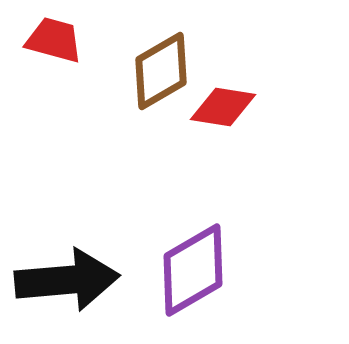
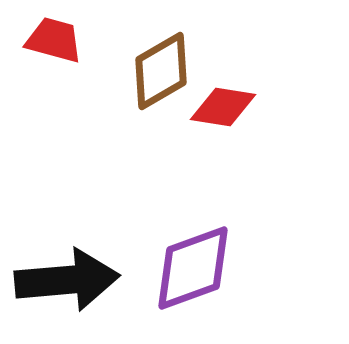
purple diamond: moved 2 px up; rotated 10 degrees clockwise
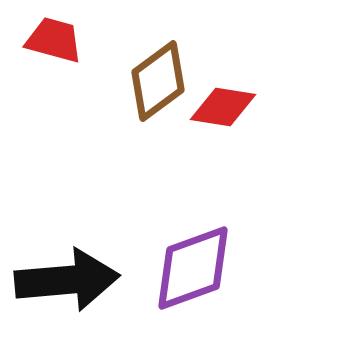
brown diamond: moved 3 px left, 10 px down; rotated 6 degrees counterclockwise
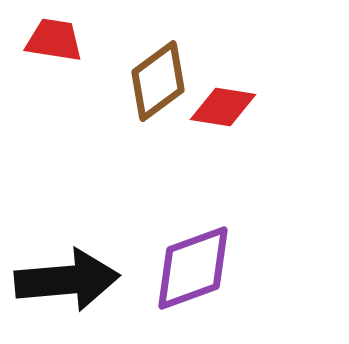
red trapezoid: rotated 6 degrees counterclockwise
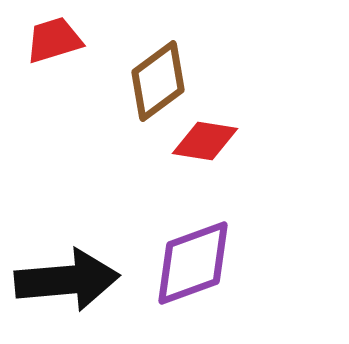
red trapezoid: rotated 26 degrees counterclockwise
red diamond: moved 18 px left, 34 px down
purple diamond: moved 5 px up
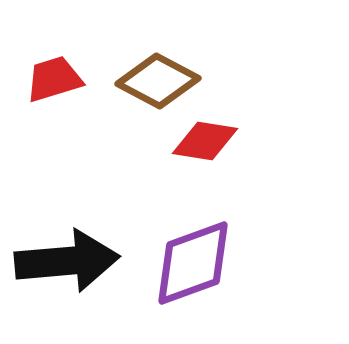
red trapezoid: moved 39 px down
brown diamond: rotated 64 degrees clockwise
black arrow: moved 19 px up
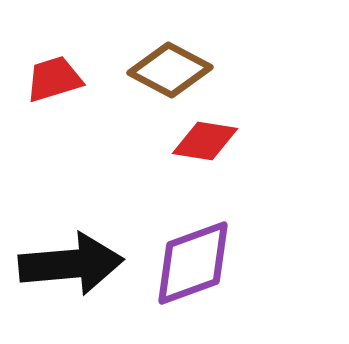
brown diamond: moved 12 px right, 11 px up
black arrow: moved 4 px right, 3 px down
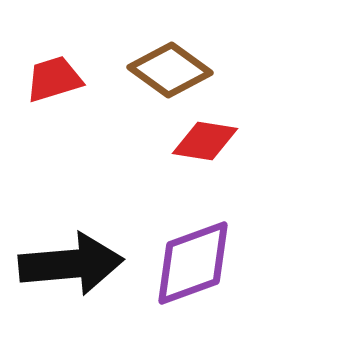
brown diamond: rotated 8 degrees clockwise
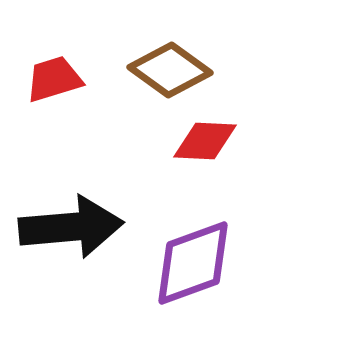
red diamond: rotated 6 degrees counterclockwise
black arrow: moved 37 px up
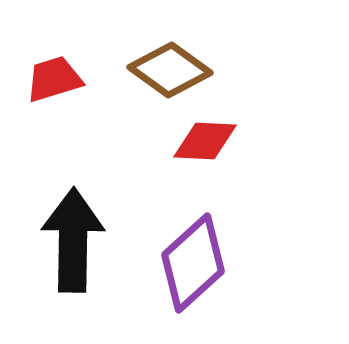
black arrow: moved 2 px right, 13 px down; rotated 84 degrees counterclockwise
purple diamond: rotated 22 degrees counterclockwise
